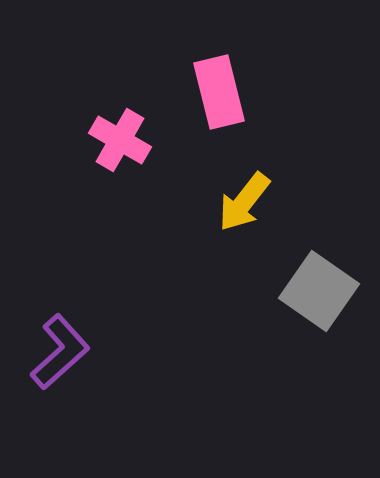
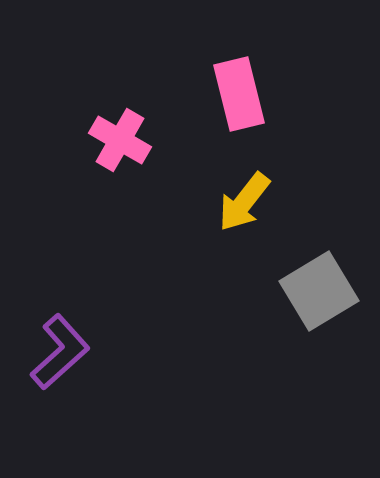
pink rectangle: moved 20 px right, 2 px down
gray square: rotated 24 degrees clockwise
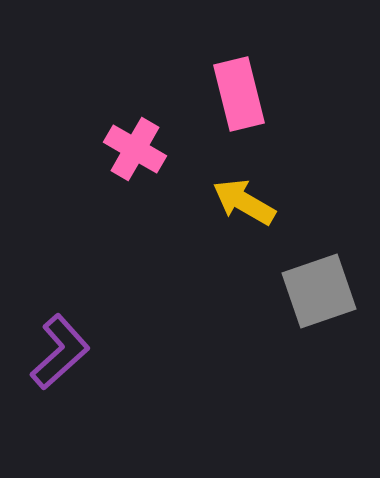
pink cross: moved 15 px right, 9 px down
yellow arrow: rotated 82 degrees clockwise
gray square: rotated 12 degrees clockwise
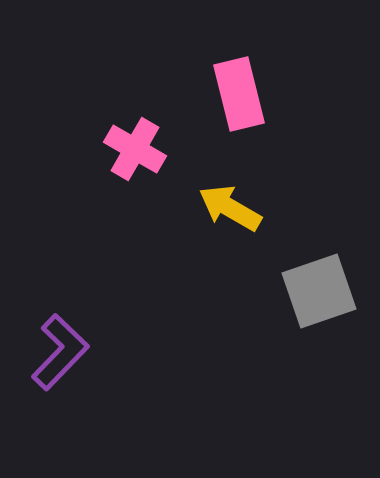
yellow arrow: moved 14 px left, 6 px down
purple L-shape: rotated 4 degrees counterclockwise
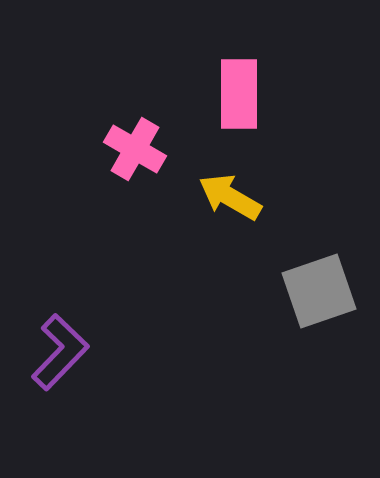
pink rectangle: rotated 14 degrees clockwise
yellow arrow: moved 11 px up
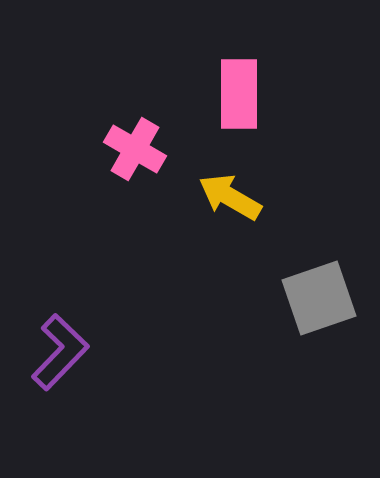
gray square: moved 7 px down
